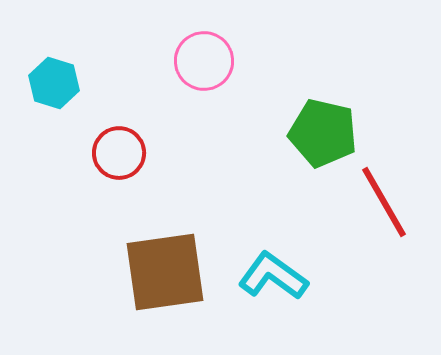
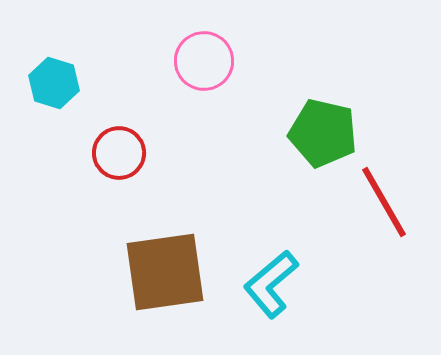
cyan L-shape: moved 2 px left, 8 px down; rotated 76 degrees counterclockwise
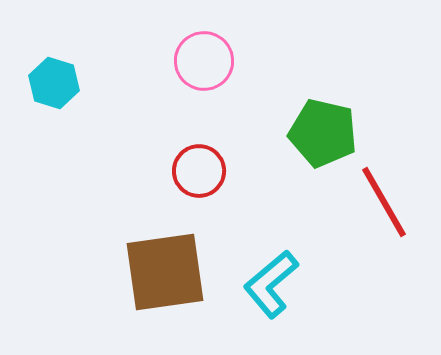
red circle: moved 80 px right, 18 px down
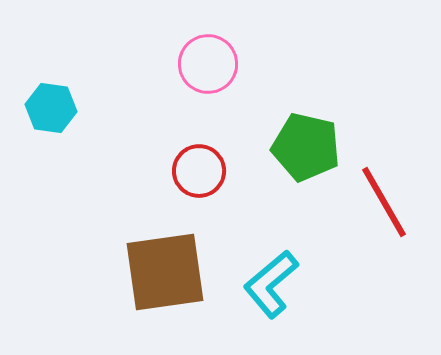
pink circle: moved 4 px right, 3 px down
cyan hexagon: moved 3 px left, 25 px down; rotated 9 degrees counterclockwise
green pentagon: moved 17 px left, 14 px down
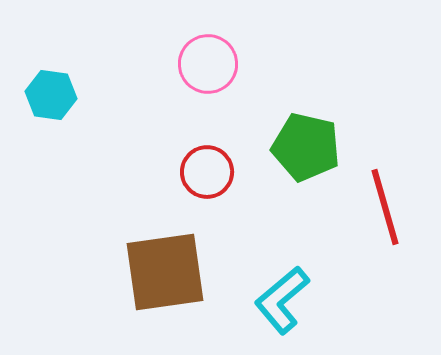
cyan hexagon: moved 13 px up
red circle: moved 8 px right, 1 px down
red line: moved 1 px right, 5 px down; rotated 14 degrees clockwise
cyan L-shape: moved 11 px right, 16 px down
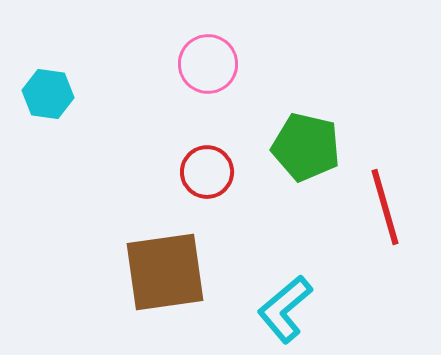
cyan hexagon: moved 3 px left, 1 px up
cyan L-shape: moved 3 px right, 9 px down
